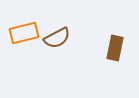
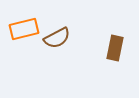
orange rectangle: moved 4 px up
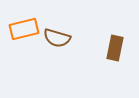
brown semicircle: rotated 44 degrees clockwise
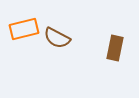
brown semicircle: rotated 12 degrees clockwise
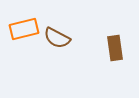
brown rectangle: rotated 20 degrees counterclockwise
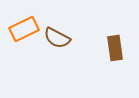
orange rectangle: rotated 12 degrees counterclockwise
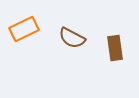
brown semicircle: moved 15 px right
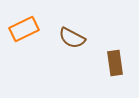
brown rectangle: moved 15 px down
